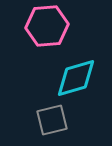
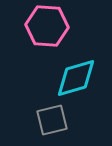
pink hexagon: rotated 9 degrees clockwise
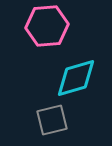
pink hexagon: rotated 9 degrees counterclockwise
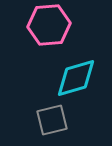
pink hexagon: moved 2 px right, 1 px up
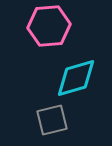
pink hexagon: moved 1 px down
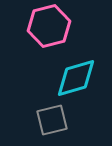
pink hexagon: rotated 9 degrees counterclockwise
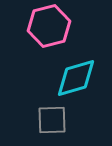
gray square: rotated 12 degrees clockwise
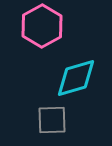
pink hexagon: moved 7 px left; rotated 15 degrees counterclockwise
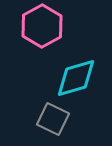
gray square: moved 1 px right, 1 px up; rotated 28 degrees clockwise
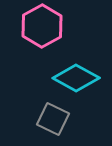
cyan diamond: rotated 45 degrees clockwise
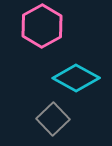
gray square: rotated 20 degrees clockwise
